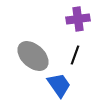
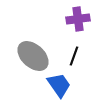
black line: moved 1 px left, 1 px down
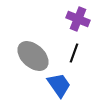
purple cross: rotated 30 degrees clockwise
black line: moved 3 px up
